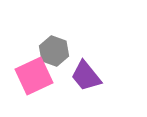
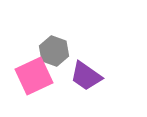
purple trapezoid: rotated 16 degrees counterclockwise
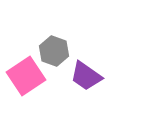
pink square: moved 8 px left; rotated 9 degrees counterclockwise
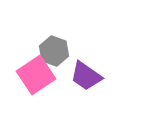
pink square: moved 10 px right, 1 px up
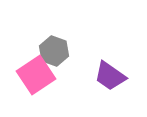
purple trapezoid: moved 24 px right
